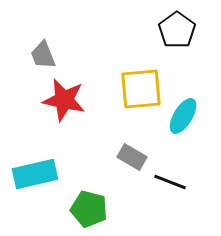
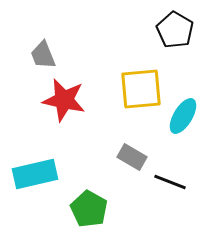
black pentagon: moved 2 px left; rotated 6 degrees counterclockwise
green pentagon: rotated 15 degrees clockwise
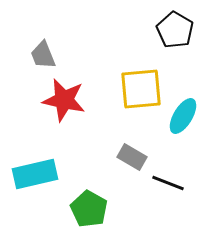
black line: moved 2 px left, 1 px down
